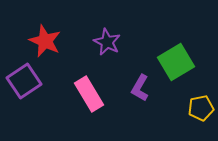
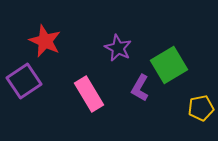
purple star: moved 11 px right, 6 px down
green square: moved 7 px left, 3 px down
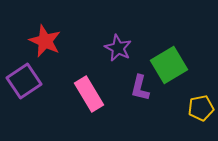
purple L-shape: rotated 16 degrees counterclockwise
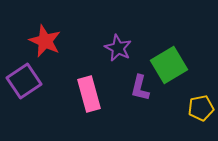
pink rectangle: rotated 16 degrees clockwise
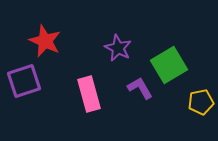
purple square: rotated 16 degrees clockwise
purple L-shape: rotated 136 degrees clockwise
yellow pentagon: moved 6 px up
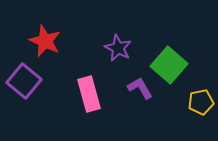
green square: rotated 18 degrees counterclockwise
purple square: rotated 32 degrees counterclockwise
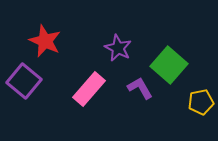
pink rectangle: moved 5 px up; rotated 56 degrees clockwise
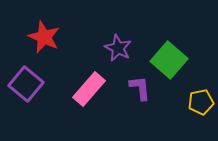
red star: moved 1 px left, 4 px up
green square: moved 5 px up
purple square: moved 2 px right, 3 px down
purple L-shape: rotated 24 degrees clockwise
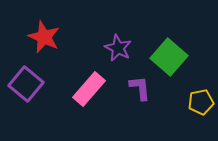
green square: moved 3 px up
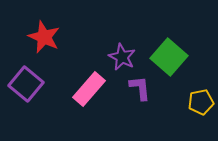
purple star: moved 4 px right, 9 px down
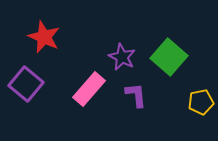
purple L-shape: moved 4 px left, 7 px down
